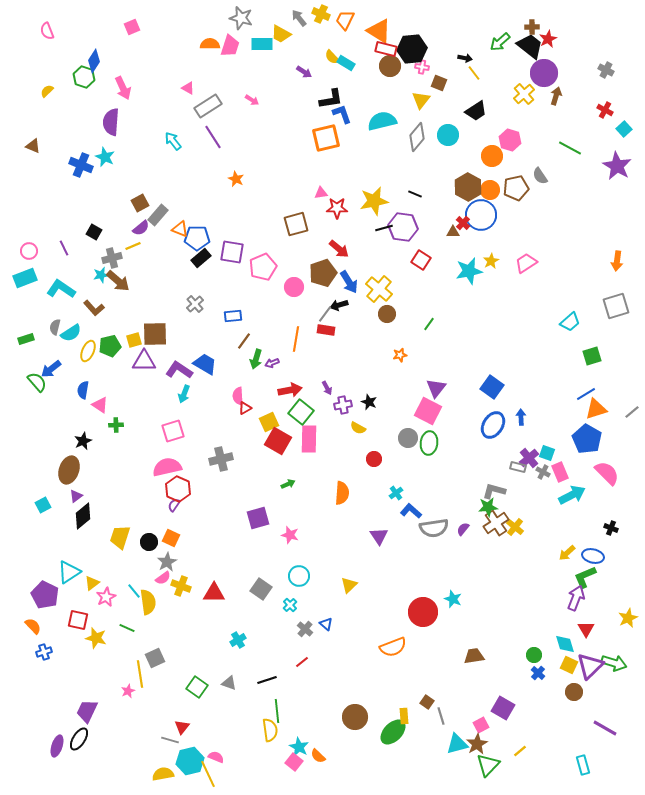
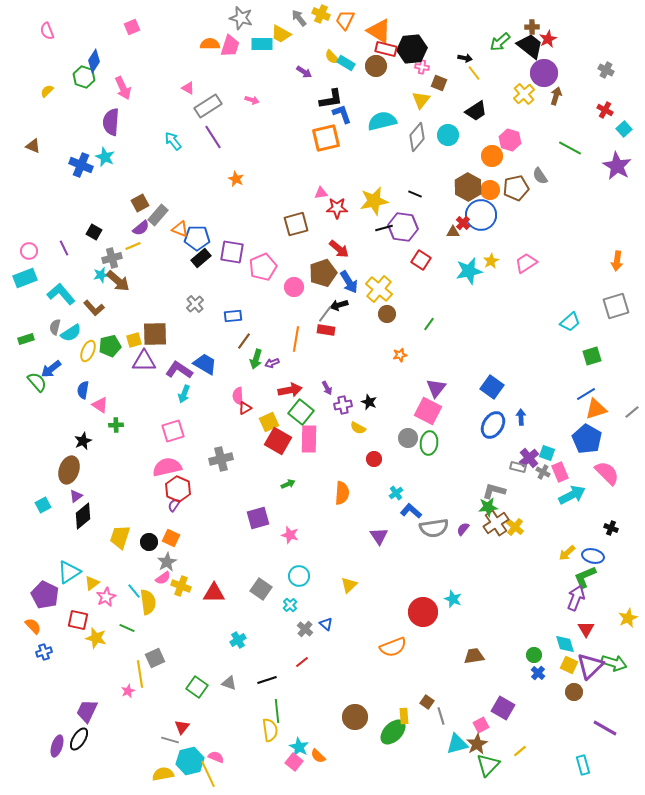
brown circle at (390, 66): moved 14 px left
pink arrow at (252, 100): rotated 16 degrees counterclockwise
cyan L-shape at (61, 289): moved 5 px down; rotated 16 degrees clockwise
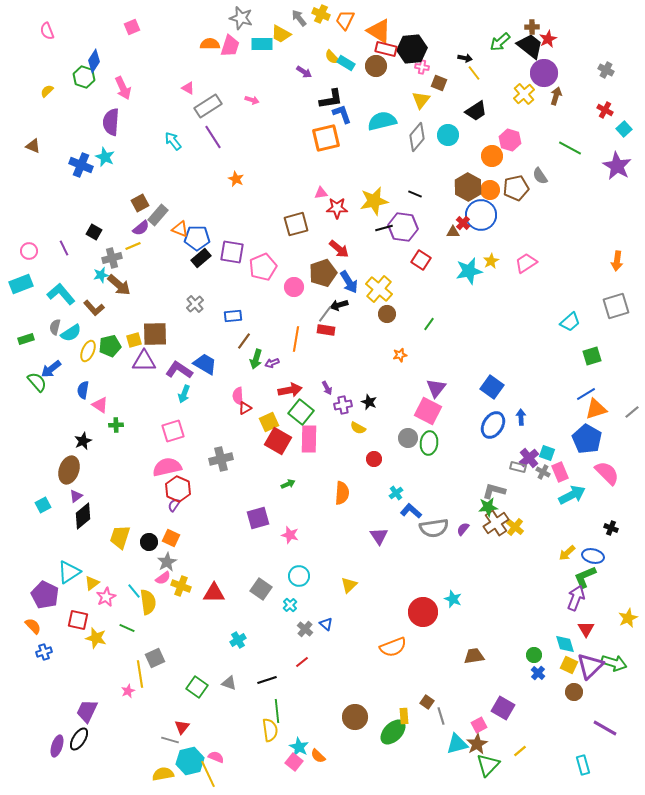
cyan rectangle at (25, 278): moved 4 px left, 6 px down
brown arrow at (118, 281): moved 1 px right, 4 px down
pink square at (481, 725): moved 2 px left
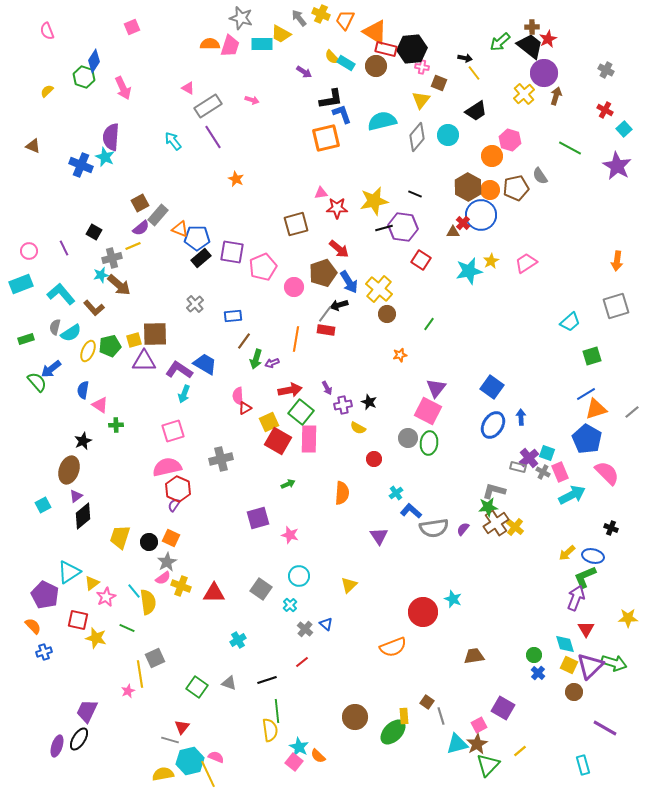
orange triangle at (379, 31): moved 4 px left, 1 px down
purple semicircle at (111, 122): moved 15 px down
yellow star at (628, 618): rotated 24 degrees clockwise
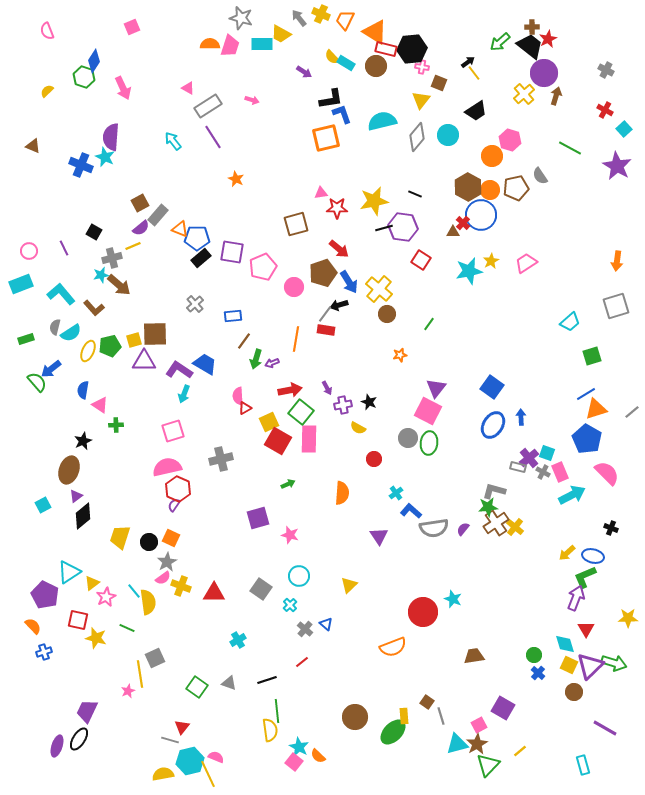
black arrow at (465, 58): moved 3 px right, 4 px down; rotated 48 degrees counterclockwise
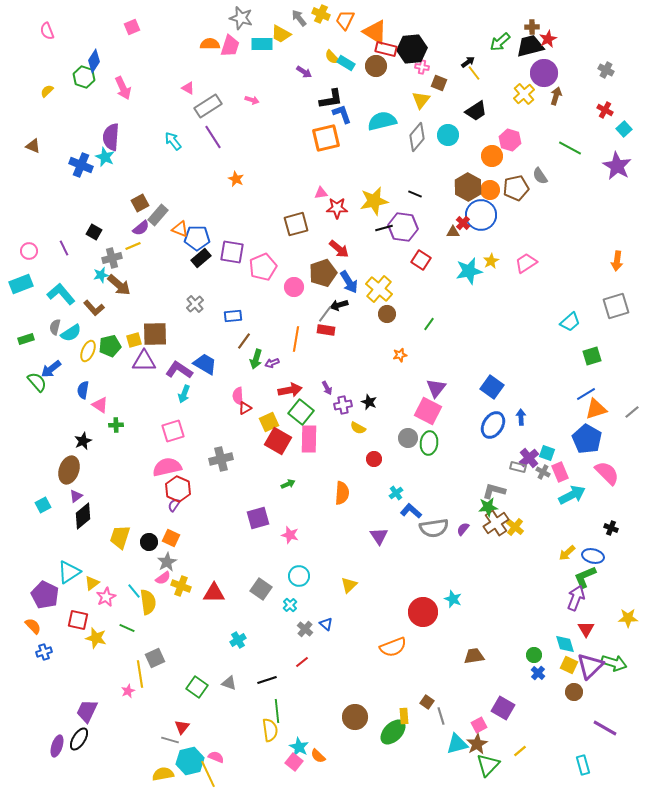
black trapezoid at (530, 46): rotated 52 degrees counterclockwise
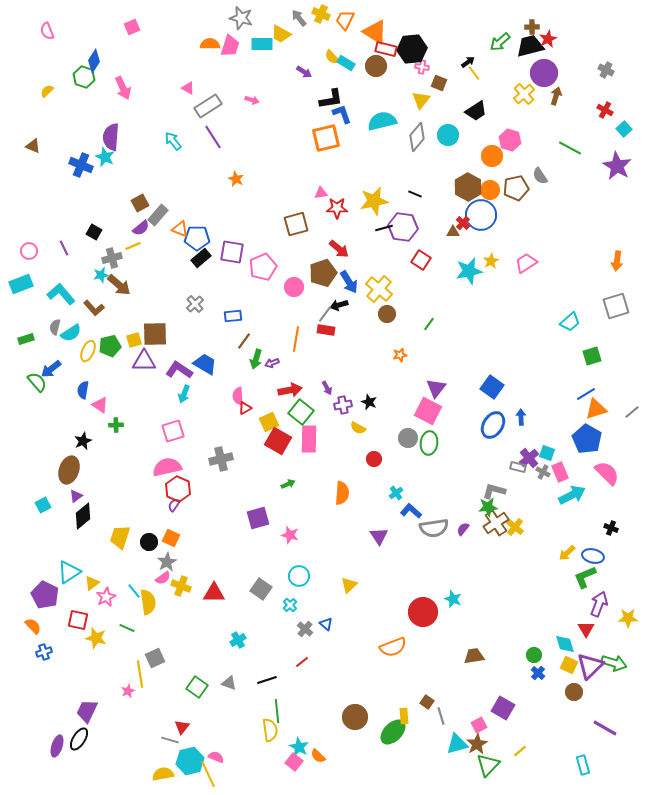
purple arrow at (576, 598): moved 23 px right, 6 px down
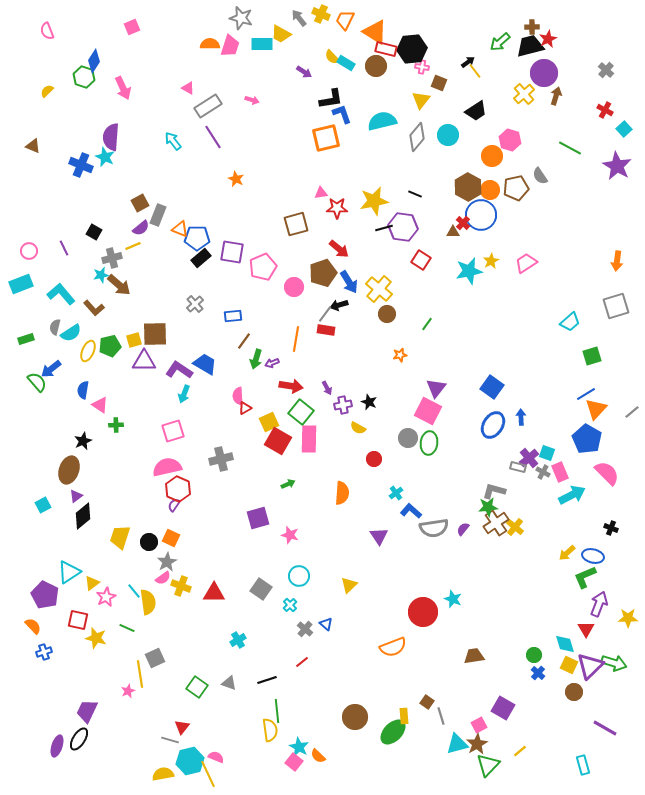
gray cross at (606, 70): rotated 14 degrees clockwise
yellow line at (474, 73): moved 1 px right, 2 px up
gray rectangle at (158, 215): rotated 20 degrees counterclockwise
green line at (429, 324): moved 2 px left
red arrow at (290, 390): moved 1 px right, 4 px up; rotated 20 degrees clockwise
orange triangle at (596, 409): rotated 30 degrees counterclockwise
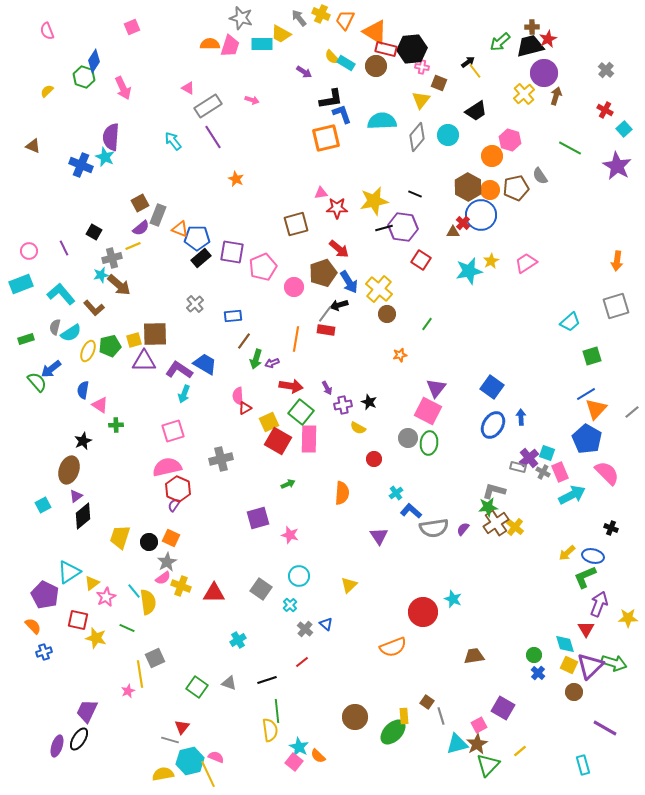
cyan semicircle at (382, 121): rotated 12 degrees clockwise
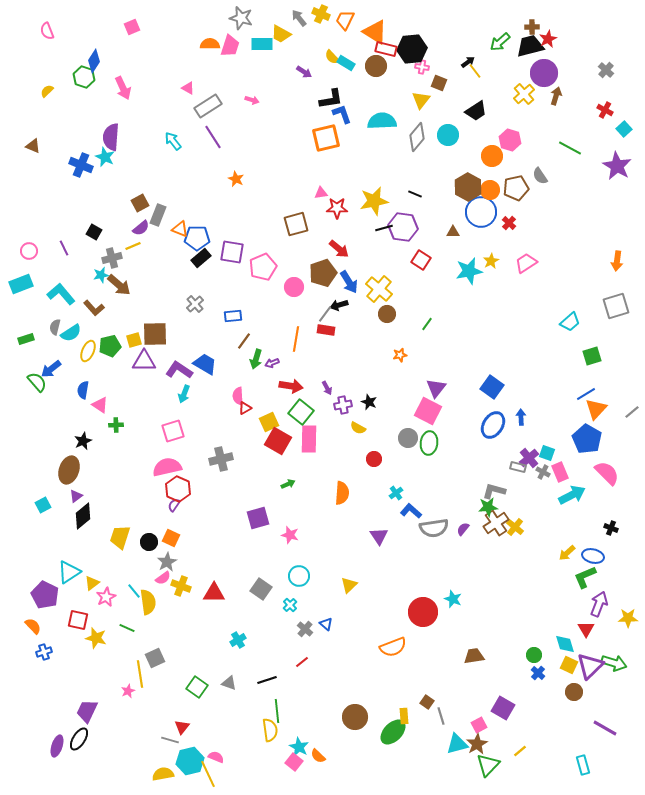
blue circle at (481, 215): moved 3 px up
red cross at (463, 223): moved 46 px right
